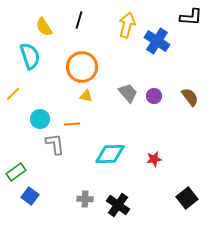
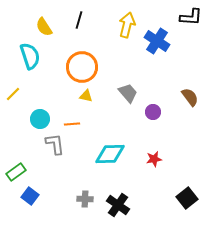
purple circle: moved 1 px left, 16 px down
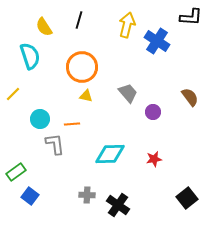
gray cross: moved 2 px right, 4 px up
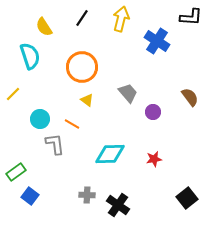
black line: moved 3 px right, 2 px up; rotated 18 degrees clockwise
yellow arrow: moved 6 px left, 6 px up
yellow triangle: moved 1 px right, 4 px down; rotated 24 degrees clockwise
orange line: rotated 35 degrees clockwise
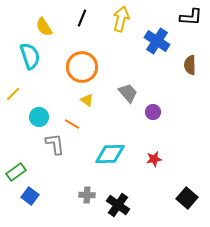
black line: rotated 12 degrees counterclockwise
brown semicircle: moved 32 px up; rotated 144 degrees counterclockwise
cyan circle: moved 1 px left, 2 px up
black square: rotated 10 degrees counterclockwise
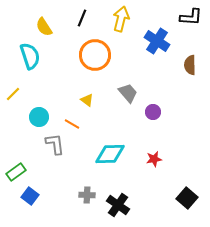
orange circle: moved 13 px right, 12 px up
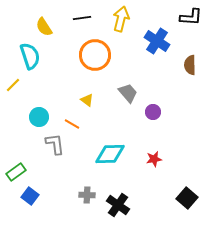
black line: rotated 60 degrees clockwise
yellow line: moved 9 px up
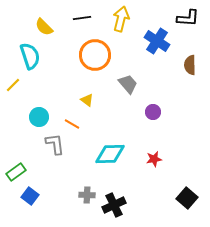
black L-shape: moved 3 px left, 1 px down
yellow semicircle: rotated 12 degrees counterclockwise
gray trapezoid: moved 9 px up
black cross: moved 4 px left; rotated 30 degrees clockwise
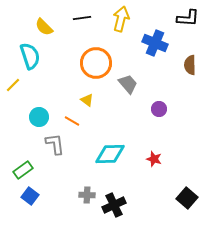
blue cross: moved 2 px left, 2 px down; rotated 10 degrees counterclockwise
orange circle: moved 1 px right, 8 px down
purple circle: moved 6 px right, 3 px up
orange line: moved 3 px up
red star: rotated 28 degrees clockwise
green rectangle: moved 7 px right, 2 px up
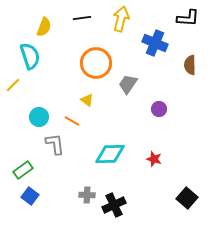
yellow semicircle: rotated 114 degrees counterclockwise
gray trapezoid: rotated 105 degrees counterclockwise
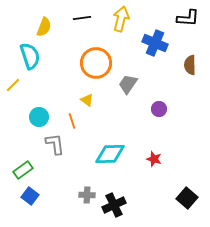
orange line: rotated 42 degrees clockwise
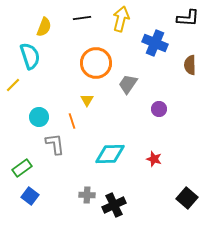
yellow triangle: rotated 24 degrees clockwise
green rectangle: moved 1 px left, 2 px up
